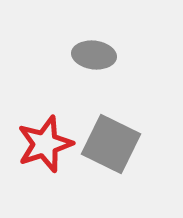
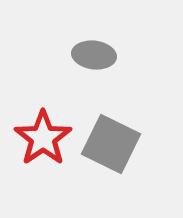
red star: moved 2 px left, 6 px up; rotated 16 degrees counterclockwise
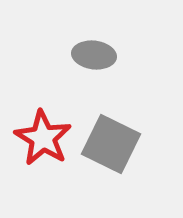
red star: rotated 6 degrees counterclockwise
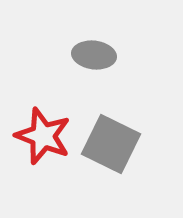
red star: moved 2 px up; rotated 10 degrees counterclockwise
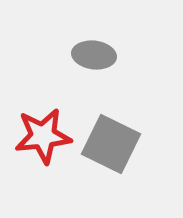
red star: rotated 28 degrees counterclockwise
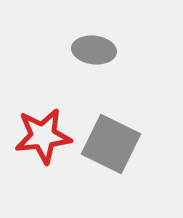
gray ellipse: moved 5 px up
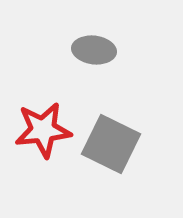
red star: moved 6 px up
